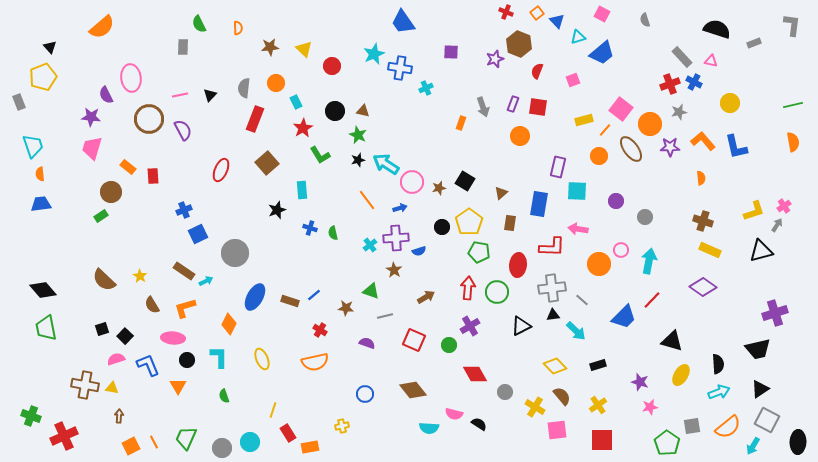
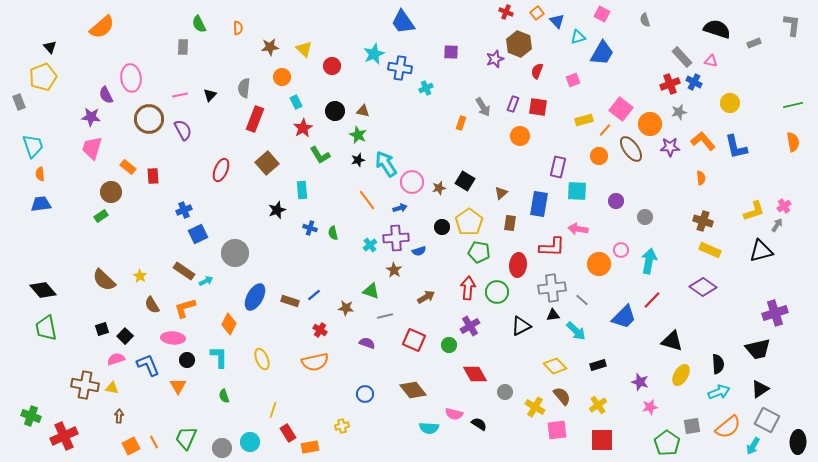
blue trapezoid at (602, 53): rotated 20 degrees counterclockwise
orange circle at (276, 83): moved 6 px right, 6 px up
gray arrow at (483, 107): rotated 12 degrees counterclockwise
cyan arrow at (386, 164): rotated 24 degrees clockwise
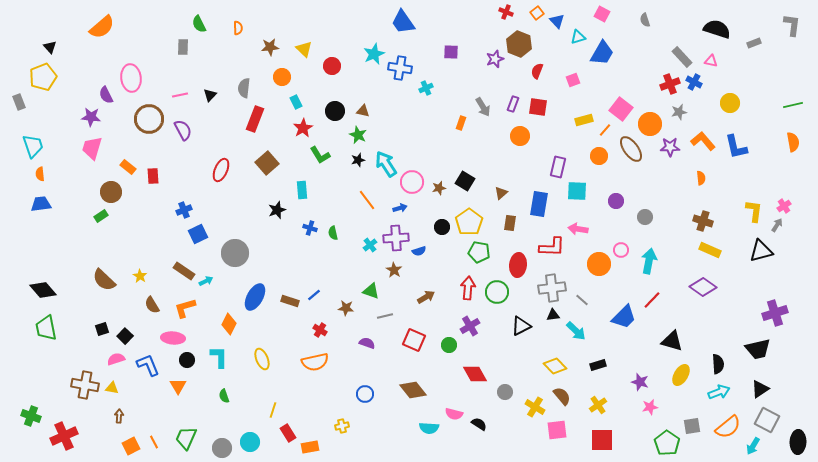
yellow L-shape at (754, 211): rotated 65 degrees counterclockwise
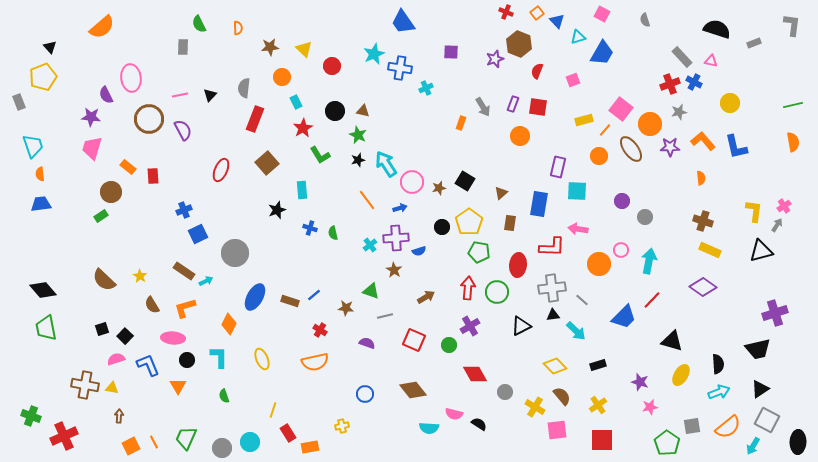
purple circle at (616, 201): moved 6 px right
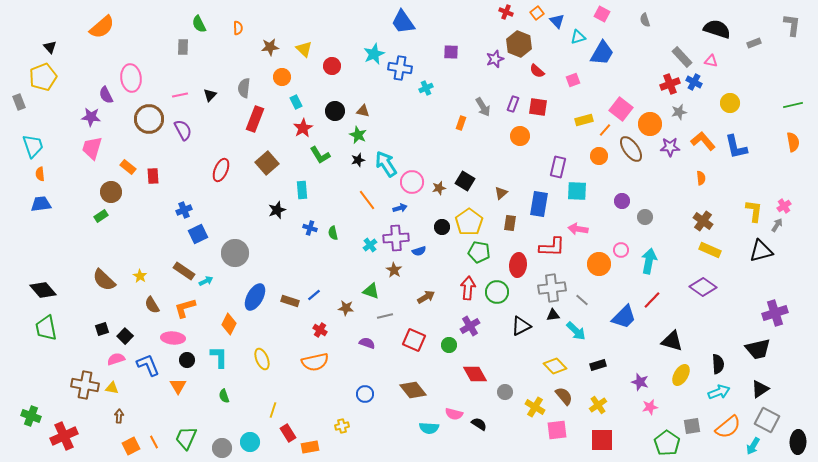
red semicircle at (537, 71): rotated 70 degrees counterclockwise
brown cross at (703, 221): rotated 18 degrees clockwise
brown semicircle at (562, 396): moved 2 px right
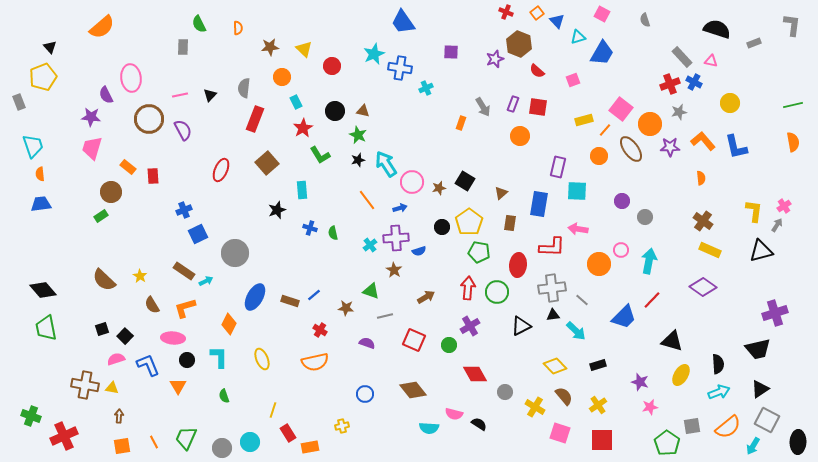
pink square at (557, 430): moved 3 px right, 3 px down; rotated 25 degrees clockwise
orange square at (131, 446): moved 9 px left; rotated 18 degrees clockwise
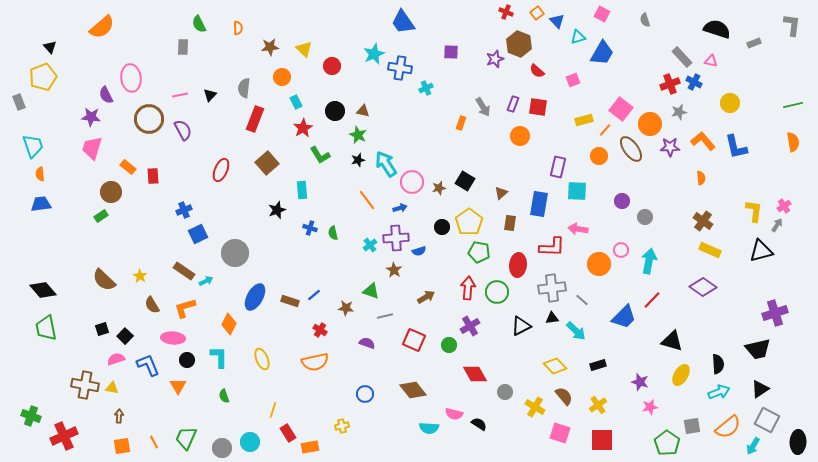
black triangle at (553, 315): moved 1 px left, 3 px down
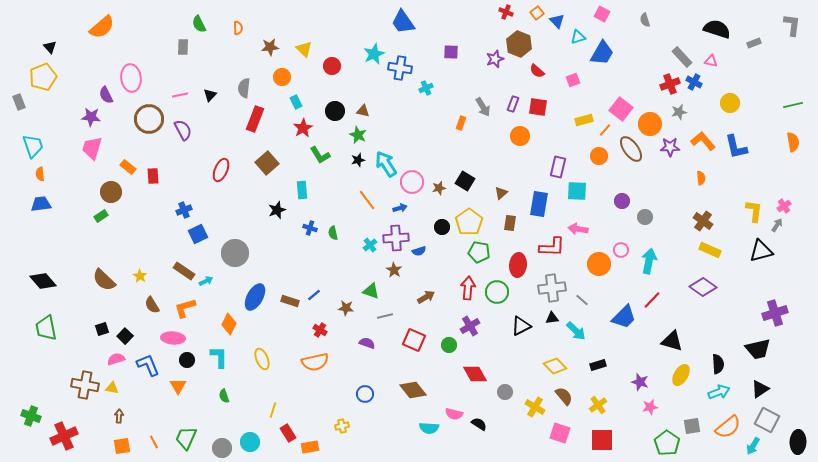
black diamond at (43, 290): moved 9 px up
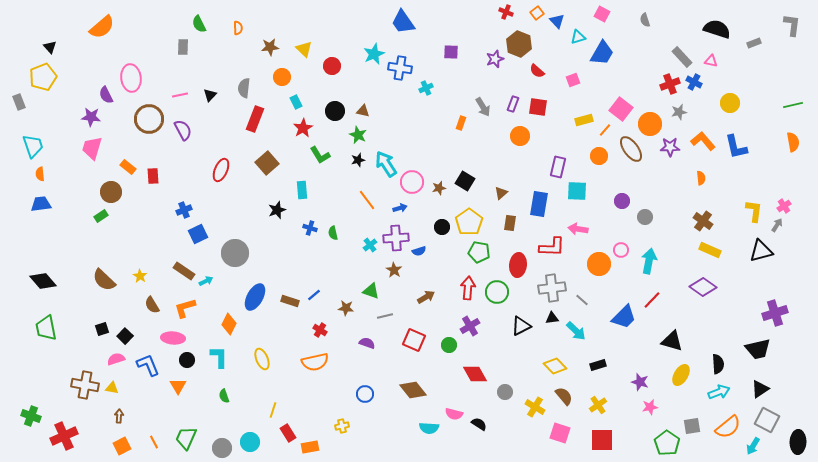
orange square at (122, 446): rotated 18 degrees counterclockwise
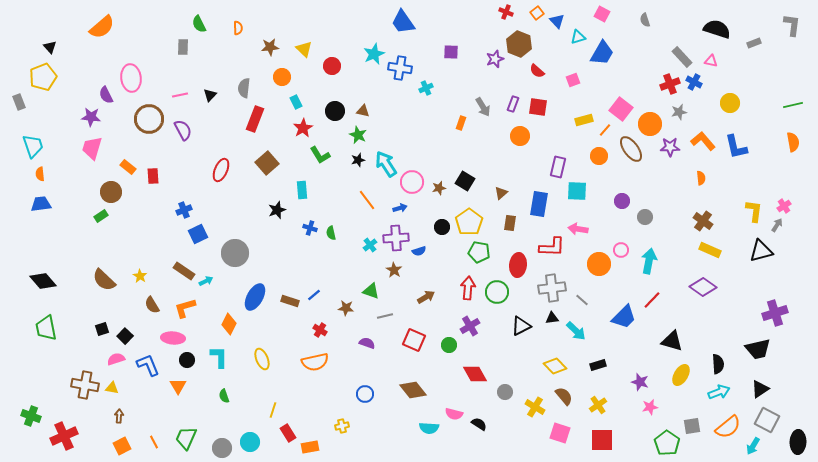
green semicircle at (333, 233): moved 2 px left
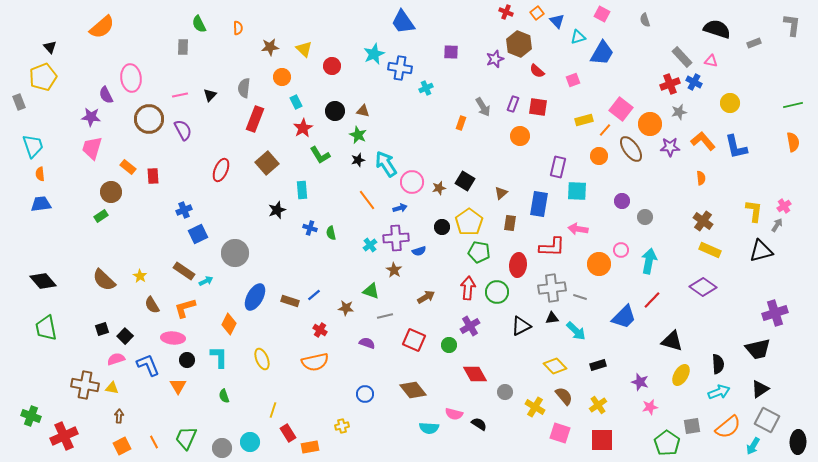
gray line at (582, 300): moved 2 px left, 3 px up; rotated 24 degrees counterclockwise
